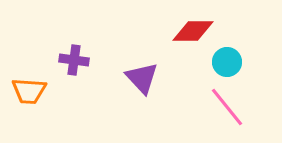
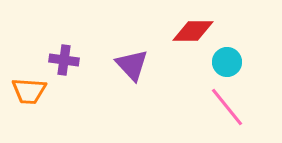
purple cross: moved 10 px left
purple triangle: moved 10 px left, 13 px up
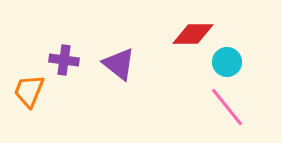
red diamond: moved 3 px down
purple triangle: moved 13 px left, 1 px up; rotated 9 degrees counterclockwise
orange trapezoid: rotated 108 degrees clockwise
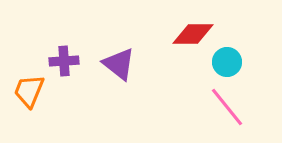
purple cross: moved 1 px down; rotated 12 degrees counterclockwise
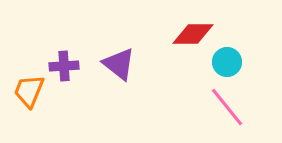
purple cross: moved 5 px down
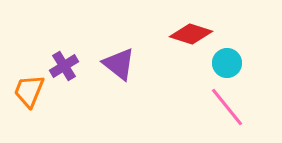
red diamond: moved 2 px left; rotated 18 degrees clockwise
cyan circle: moved 1 px down
purple cross: rotated 28 degrees counterclockwise
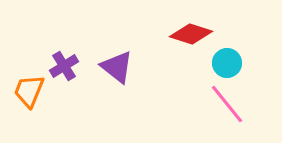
purple triangle: moved 2 px left, 3 px down
pink line: moved 3 px up
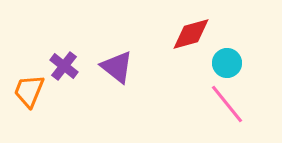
red diamond: rotated 33 degrees counterclockwise
purple cross: rotated 20 degrees counterclockwise
